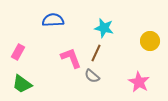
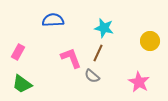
brown line: moved 2 px right
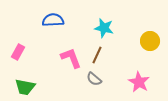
brown line: moved 1 px left, 2 px down
gray semicircle: moved 2 px right, 3 px down
green trapezoid: moved 3 px right, 3 px down; rotated 25 degrees counterclockwise
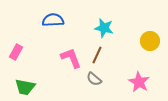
pink rectangle: moved 2 px left
